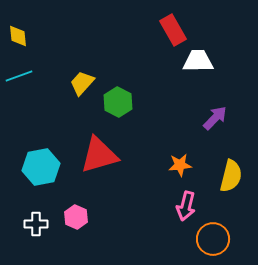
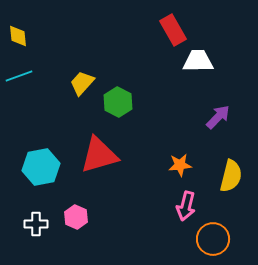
purple arrow: moved 3 px right, 1 px up
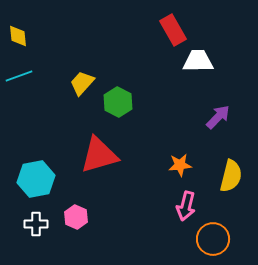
cyan hexagon: moved 5 px left, 12 px down
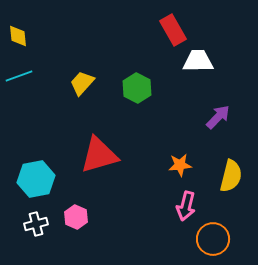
green hexagon: moved 19 px right, 14 px up
white cross: rotated 15 degrees counterclockwise
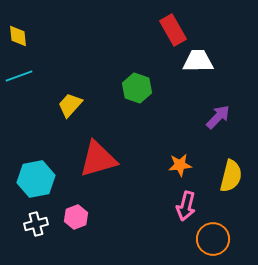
yellow trapezoid: moved 12 px left, 22 px down
green hexagon: rotated 8 degrees counterclockwise
red triangle: moved 1 px left, 4 px down
pink hexagon: rotated 15 degrees clockwise
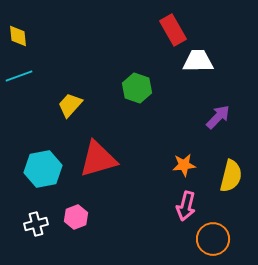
orange star: moved 4 px right
cyan hexagon: moved 7 px right, 10 px up
